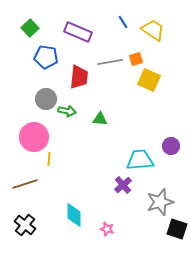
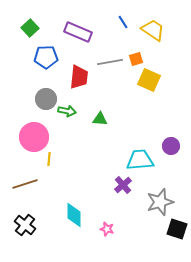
blue pentagon: rotated 10 degrees counterclockwise
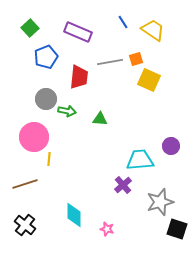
blue pentagon: rotated 20 degrees counterclockwise
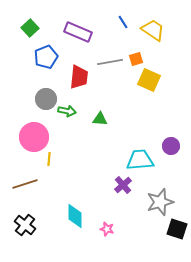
cyan diamond: moved 1 px right, 1 px down
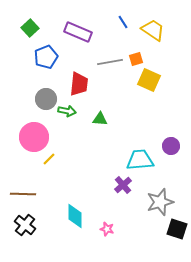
red trapezoid: moved 7 px down
yellow line: rotated 40 degrees clockwise
brown line: moved 2 px left, 10 px down; rotated 20 degrees clockwise
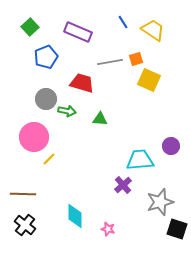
green square: moved 1 px up
red trapezoid: moved 3 px right, 1 px up; rotated 80 degrees counterclockwise
pink star: moved 1 px right
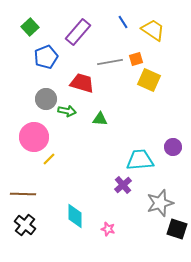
purple rectangle: rotated 72 degrees counterclockwise
purple circle: moved 2 px right, 1 px down
gray star: moved 1 px down
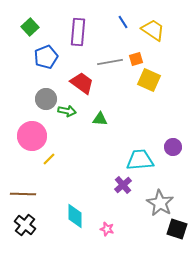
purple rectangle: rotated 36 degrees counterclockwise
red trapezoid: rotated 20 degrees clockwise
pink circle: moved 2 px left, 1 px up
gray star: rotated 24 degrees counterclockwise
pink star: moved 1 px left
